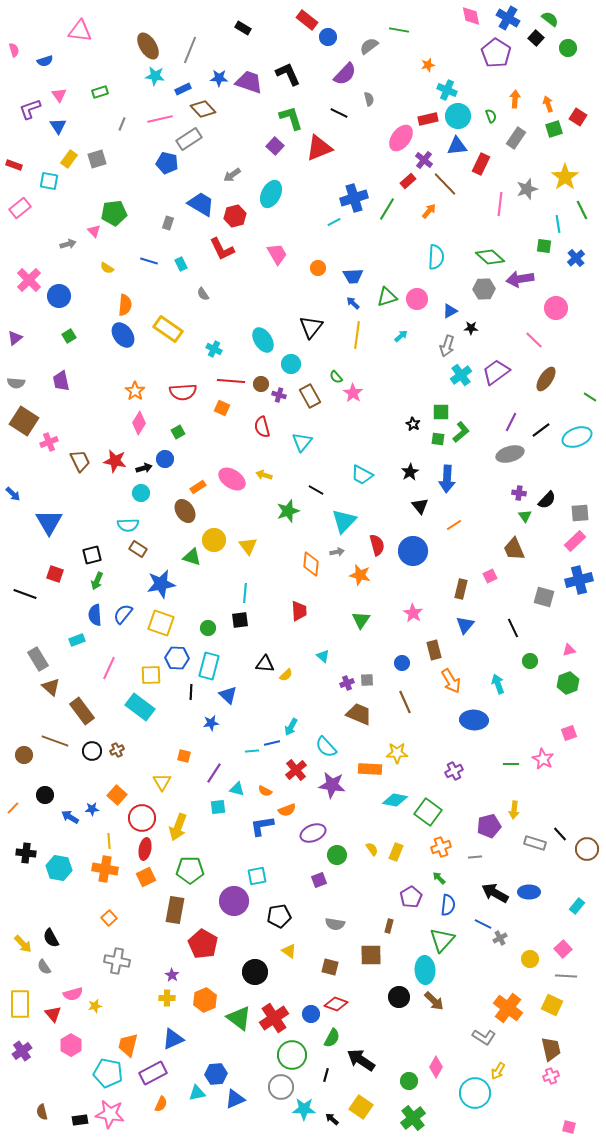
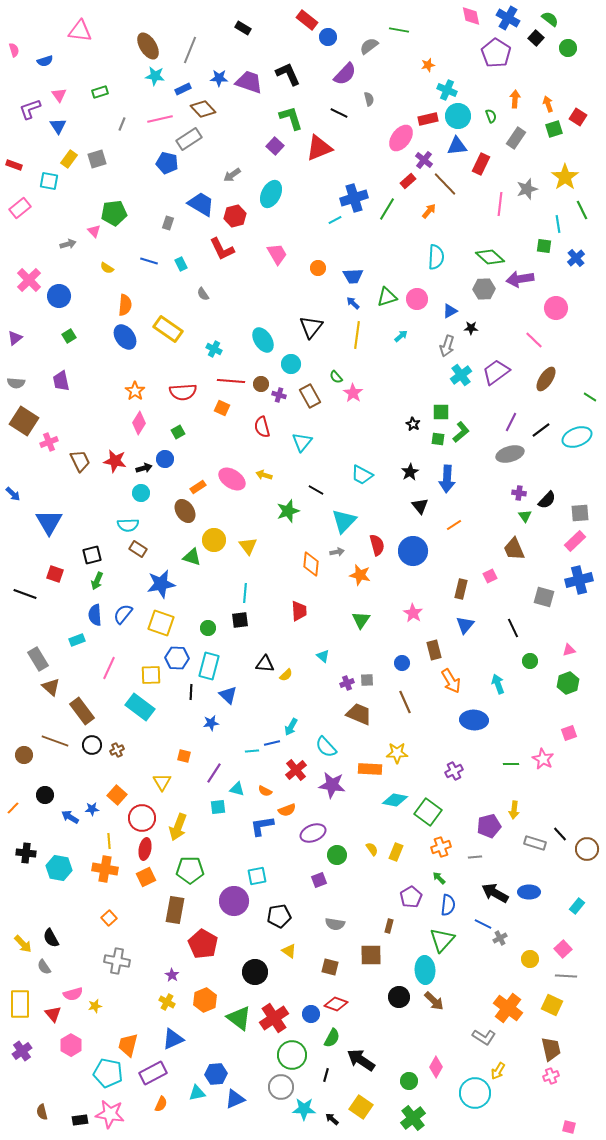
cyan line at (334, 222): moved 1 px right, 2 px up
blue ellipse at (123, 335): moved 2 px right, 2 px down
black circle at (92, 751): moved 6 px up
yellow cross at (167, 998): moved 4 px down; rotated 28 degrees clockwise
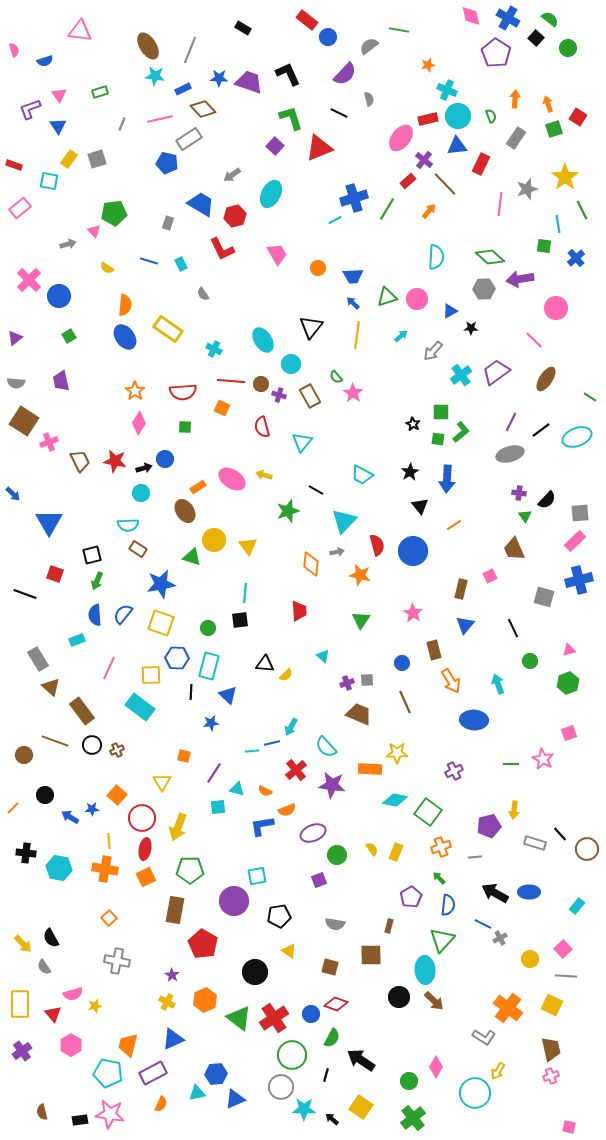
gray arrow at (447, 346): moved 14 px left, 5 px down; rotated 25 degrees clockwise
green square at (178, 432): moved 7 px right, 5 px up; rotated 32 degrees clockwise
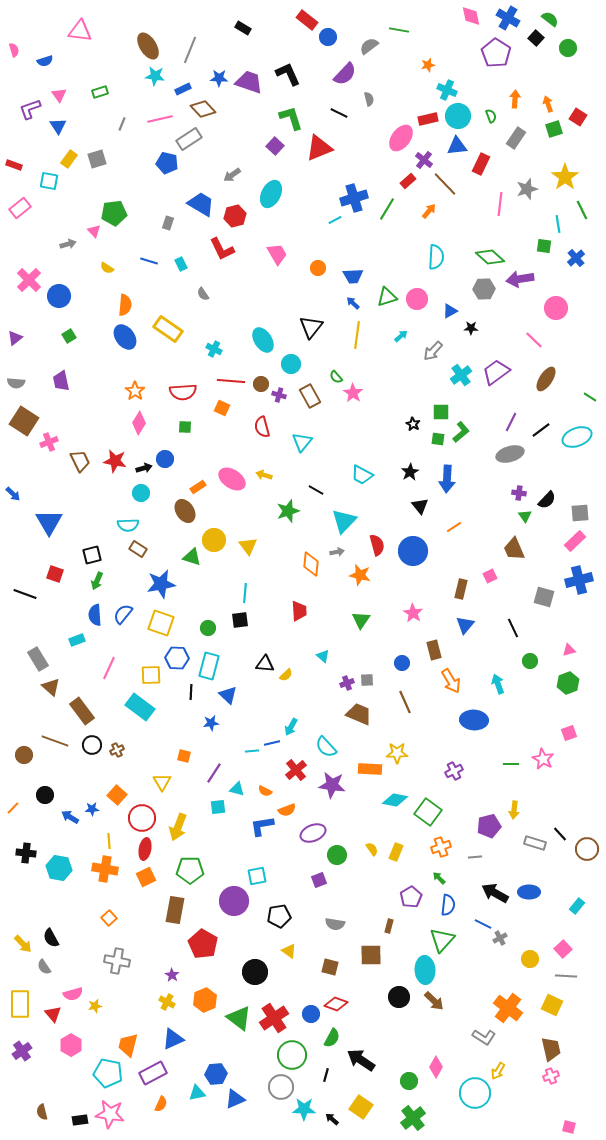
orange line at (454, 525): moved 2 px down
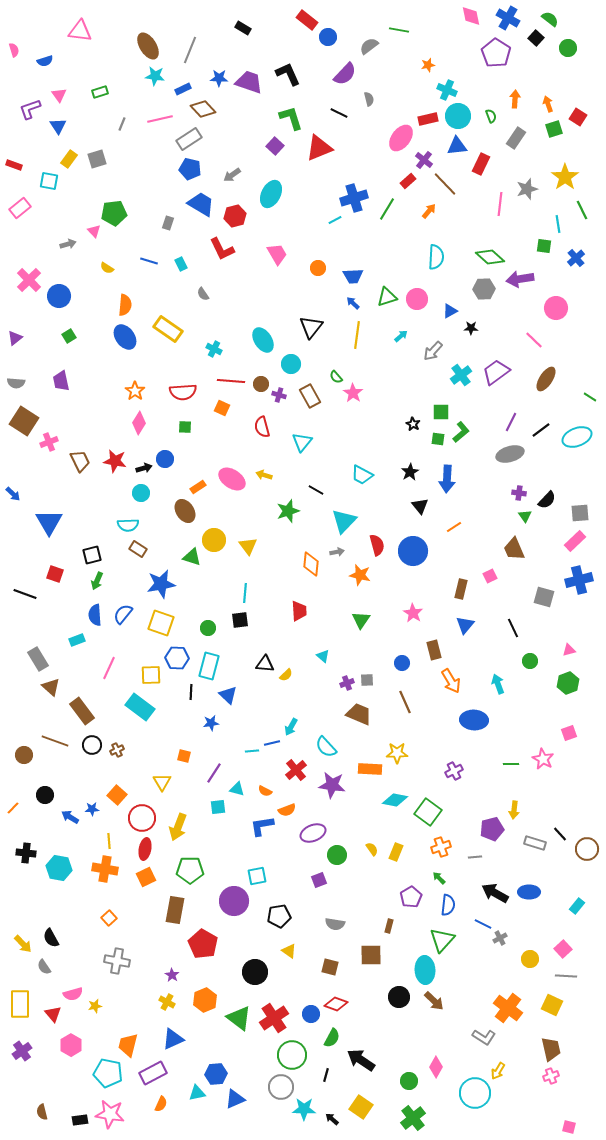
blue pentagon at (167, 163): moved 23 px right, 6 px down
purple pentagon at (489, 826): moved 3 px right, 3 px down
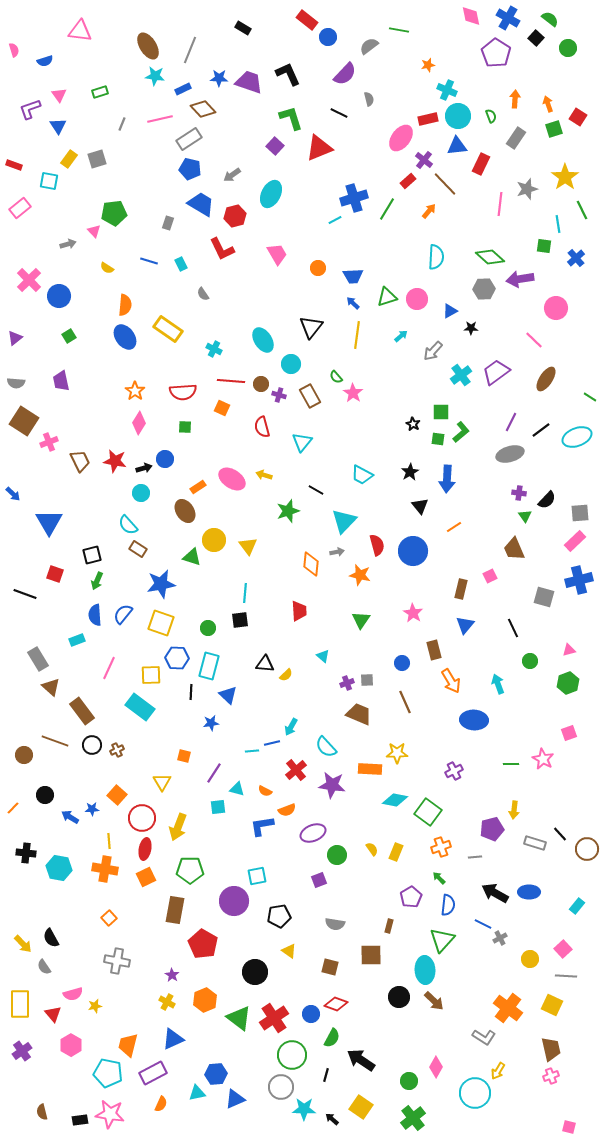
cyan semicircle at (128, 525): rotated 50 degrees clockwise
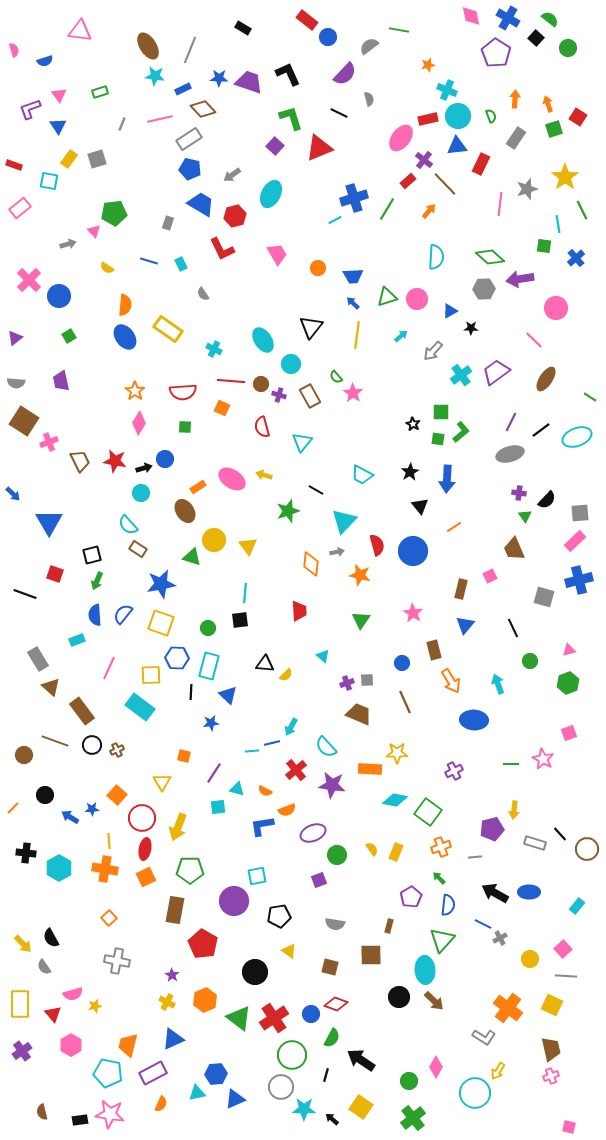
cyan hexagon at (59, 868): rotated 20 degrees clockwise
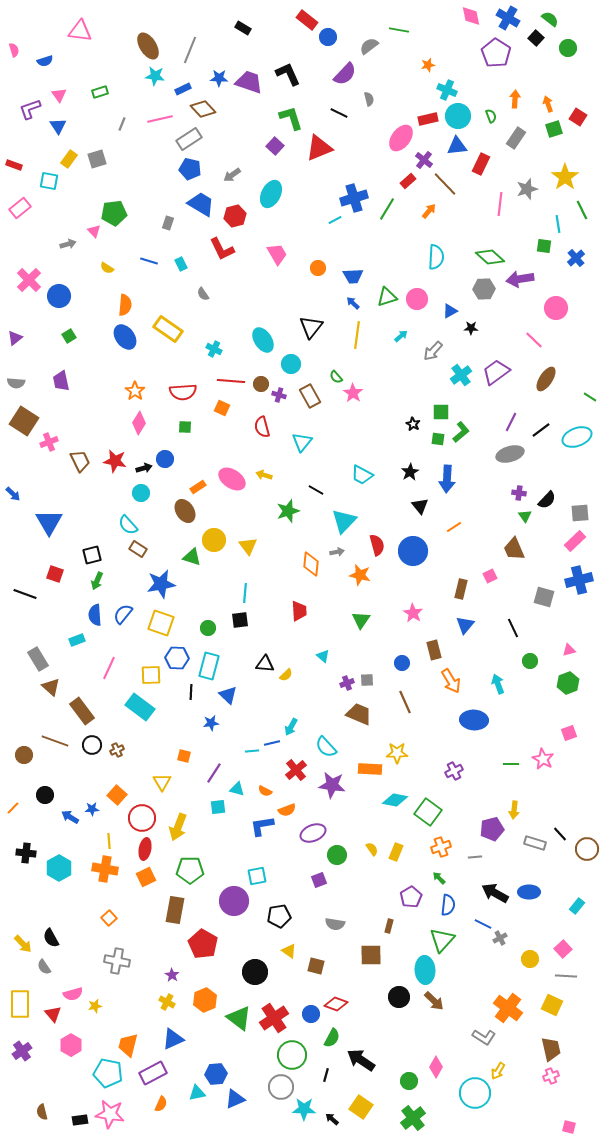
brown square at (330, 967): moved 14 px left, 1 px up
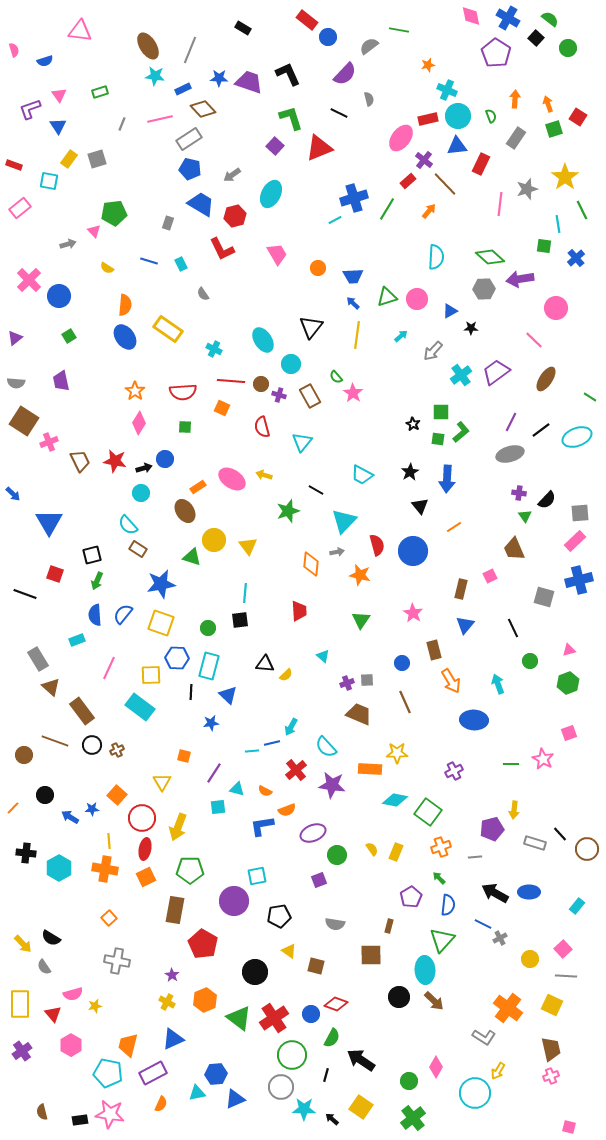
black semicircle at (51, 938): rotated 30 degrees counterclockwise
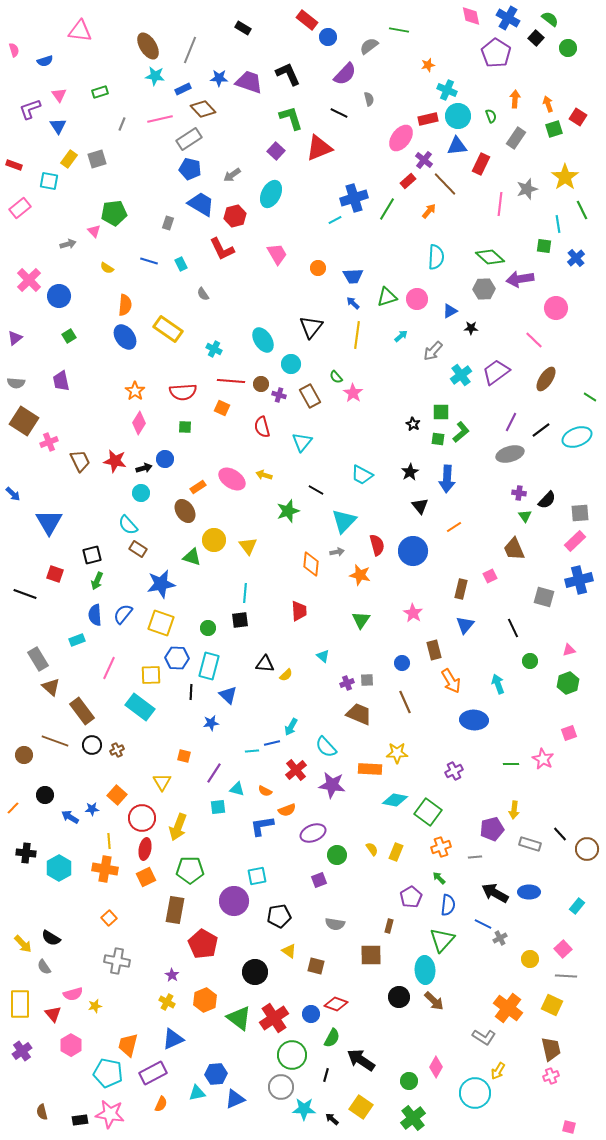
purple square at (275, 146): moved 1 px right, 5 px down
gray rectangle at (535, 843): moved 5 px left, 1 px down
